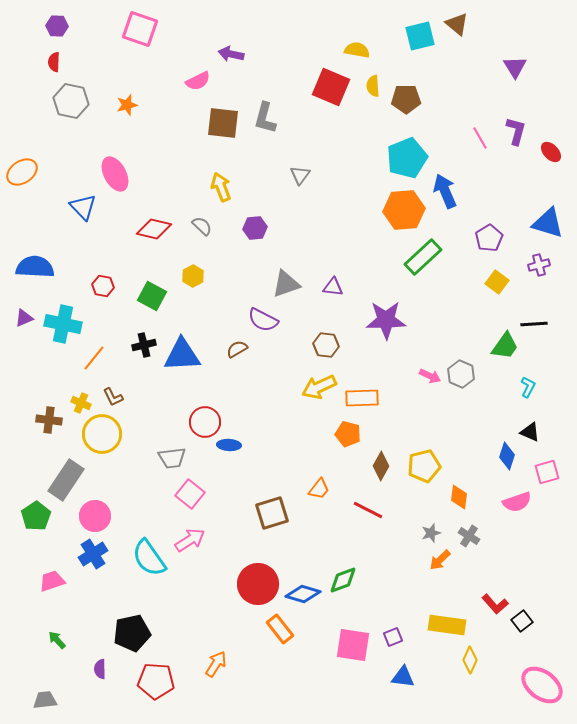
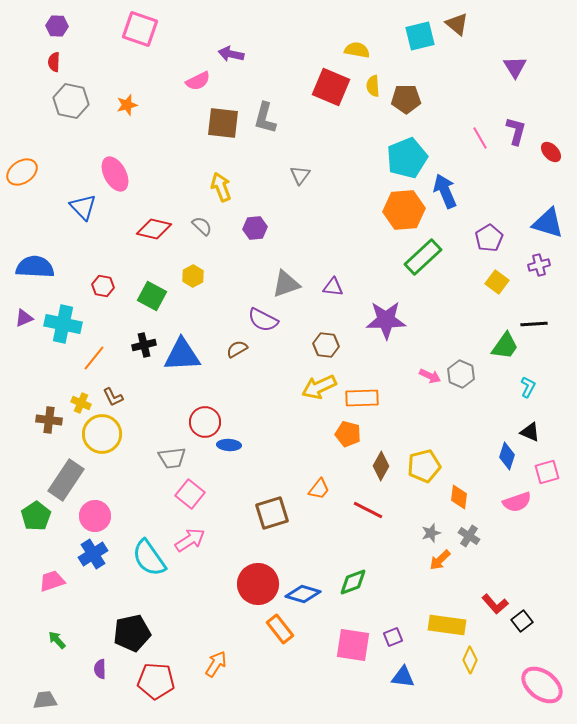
green diamond at (343, 580): moved 10 px right, 2 px down
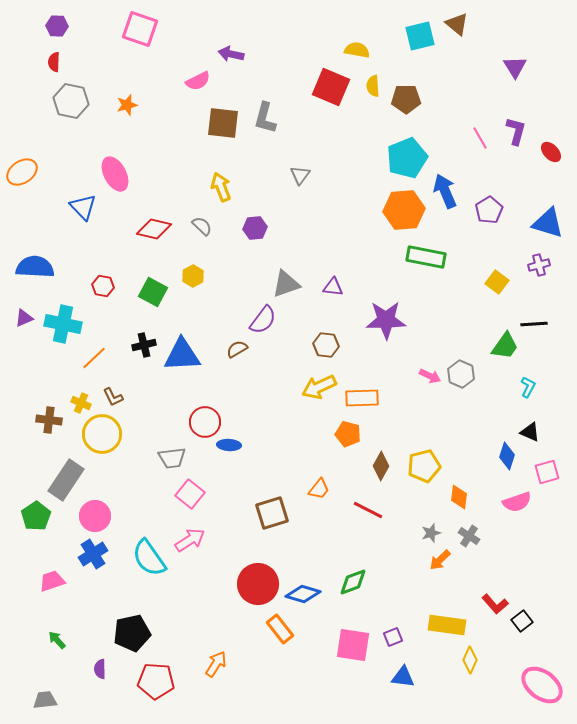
purple pentagon at (489, 238): moved 28 px up
green rectangle at (423, 257): moved 3 px right; rotated 54 degrees clockwise
green square at (152, 296): moved 1 px right, 4 px up
purple semicircle at (263, 320): rotated 80 degrees counterclockwise
orange line at (94, 358): rotated 8 degrees clockwise
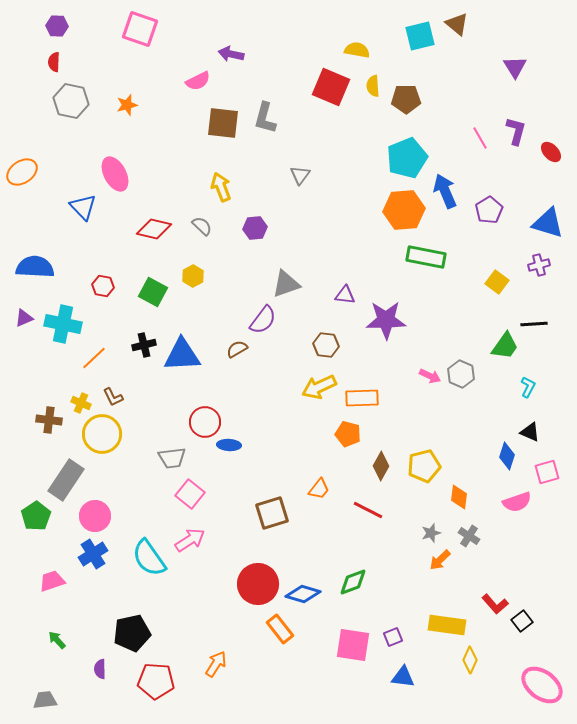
purple triangle at (333, 287): moved 12 px right, 8 px down
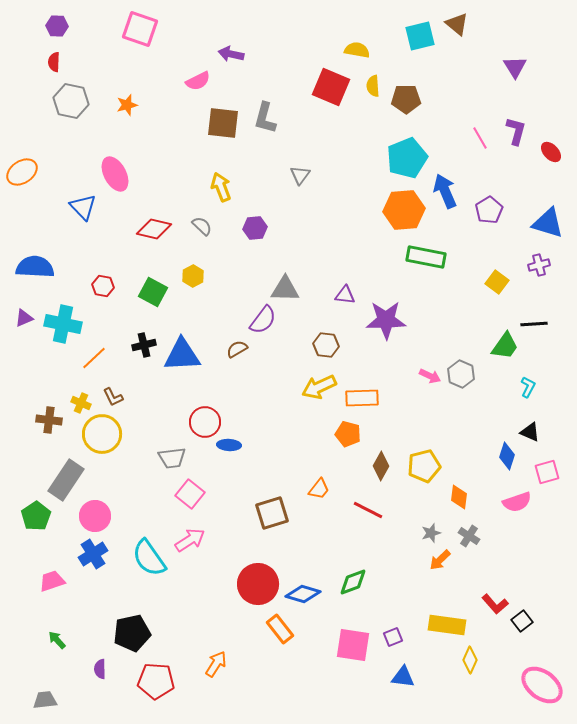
gray triangle at (286, 284): moved 1 px left, 5 px down; rotated 20 degrees clockwise
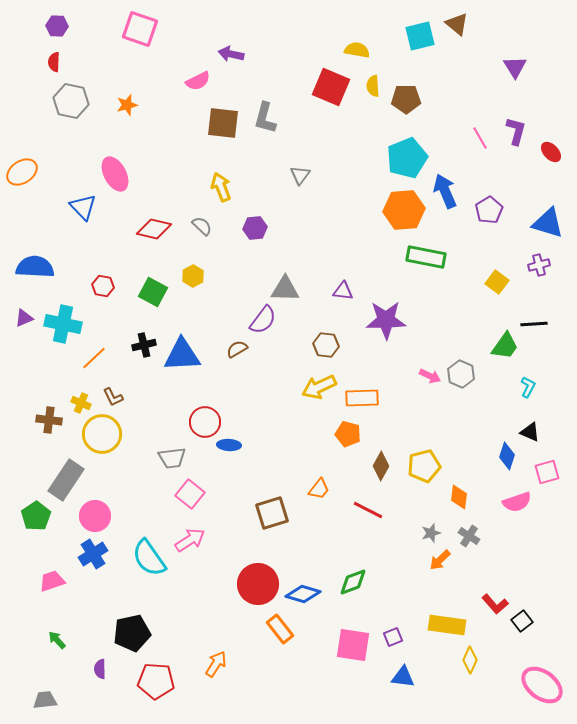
purple triangle at (345, 295): moved 2 px left, 4 px up
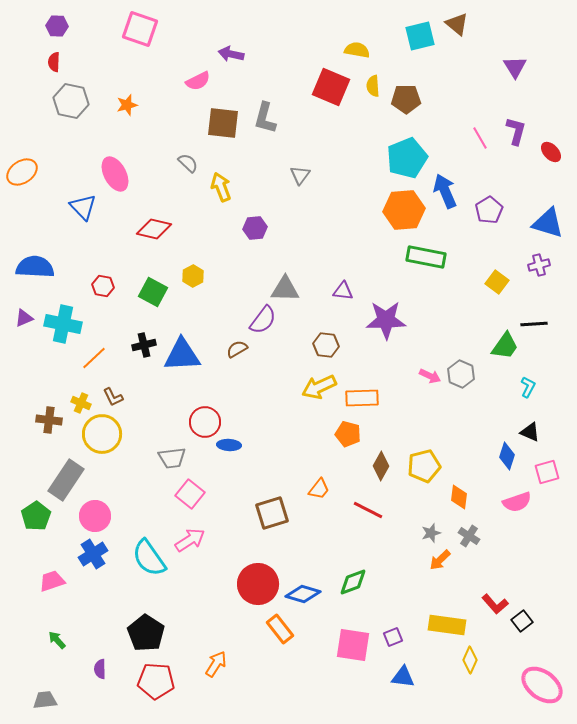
gray semicircle at (202, 226): moved 14 px left, 63 px up
black pentagon at (132, 633): moved 14 px right; rotated 27 degrees counterclockwise
